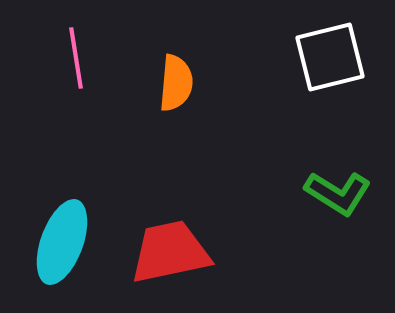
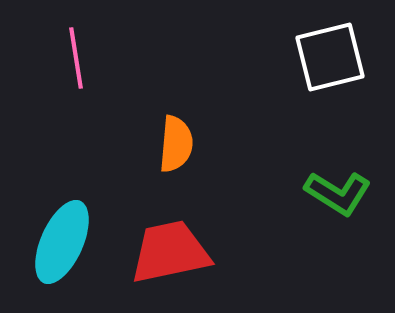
orange semicircle: moved 61 px down
cyan ellipse: rotated 4 degrees clockwise
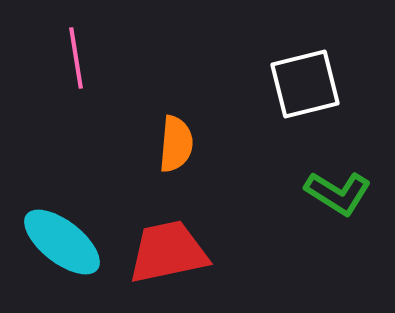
white square: moved 25 px left, 27 px down
cyan ellipse: rotated 76 degrees counterclockwise
red trapezoid: moved 2 px left
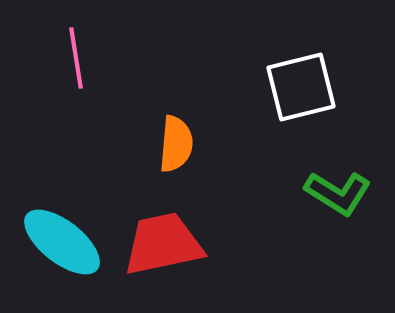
white square: moved 4 px left, 3 px down
red trapezoid: moved 5 px left, 8 px up
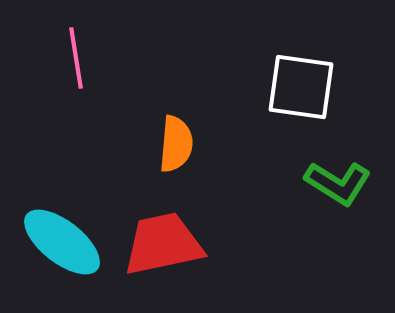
white square: rotated 22 degrees clockwise
green L-shape: moved 10 px up
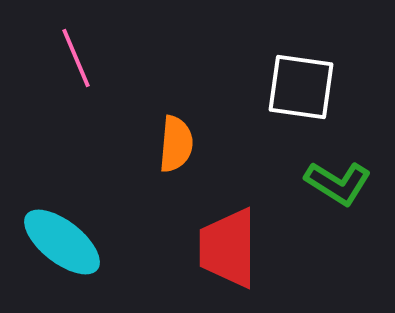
pink line: rotated 14 degrees counterclockwise
red trapezoid: moved 65 px right, 4 px down; rotated 78 degrees counterclockwise
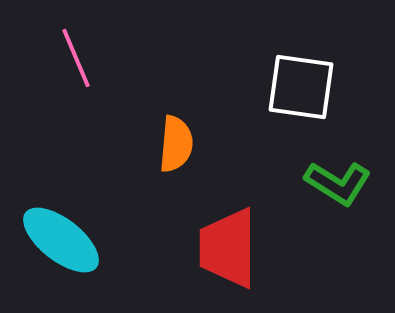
cyan ellipse: moved 1 px left, 2 px up
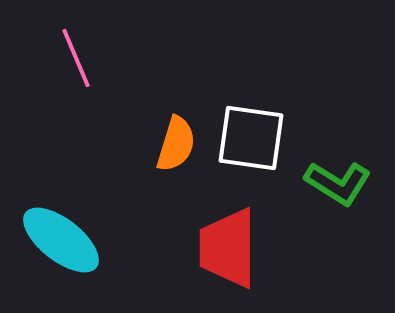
white square: moved 50 px left, 51 px down
orange semicircle: rotated 12 degrees clockwise
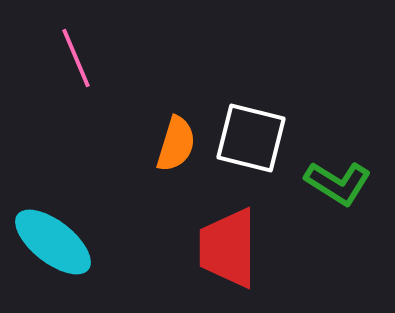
white square: rotated 6 degrees clockwise
cyan ellipse: moved 8 px left, 2 px down
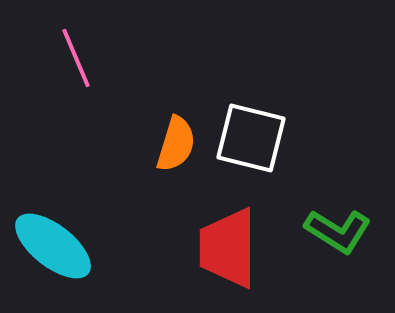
green L-shape: moved 48 px down
cyan ellipse: moved 4 px down
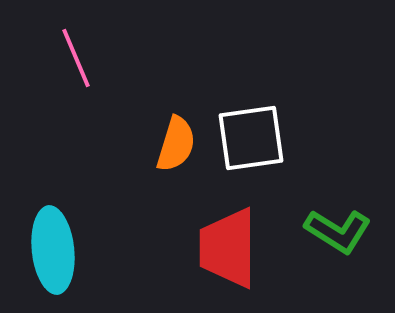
white square: rotated 22 degrees counterclockwise
cyan ellipse: moved 4 px down; rotated 46 degrees clockwise
